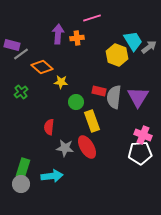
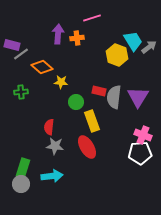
green cross: rotated 32 degrees clockwise
gray star: moved 10 px left, 2 px up
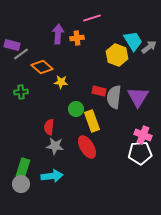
green circle: moved 7 px down
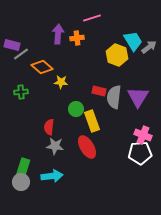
gray circle: moved 2 px up
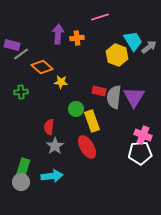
pink line: moved 8 px right, 1 px up
purple triangle: moved 4 px left
gray star: rotated 30 degrees clockwise
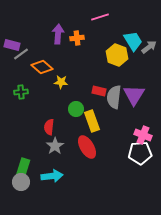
purple triangle: moved 2 px up
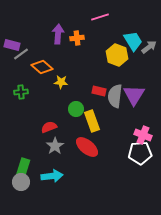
gray semicircle: moved 1 px right, 1 px up
red semicircle: rotated 63 degrees clockwise
red ellipse: rotated 20 degrees counterclockwise
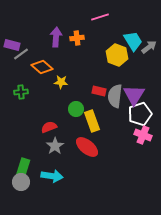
purple arrow: moved 2 px left, 3 px down
white pentagon: moved 39 px up; rotated 15 degrees counterclockwise
cyan arrow: rotated 15 degrees clockwise
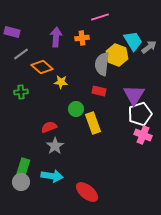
orange cross: moved 5 px right
purple rectangle: moved 13 px up
gray semicircle: moved 13 px left, 32 px up
yellow rectangle: moved 1 px right, 2 px down
red ellipse: moved 45 px down
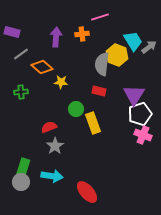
orange cross: moved 4 px up
red ellipse: rotated 10 degrees clockwise
